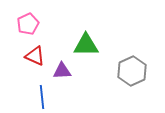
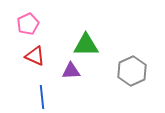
purple triangle: moved 9 px right
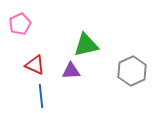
pink pentagon: moved 8 px left
green triangle: rotated 12 degrees counterclockwise
red triangle: moved 9 px down
blue line: moved 1 px left, 1 px up
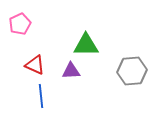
green triangle: rotated 12 degrees clockwise
gray hexagon: rotated 20 degrees clockwise
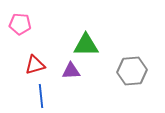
pink pentagon: rotated 30 degrees clockwise
red triangle: rotated 40 degrees counterclockwise
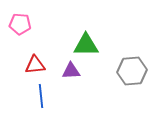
red triangle: rotated 10 degrees clockwise
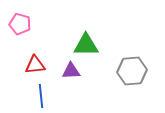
pink pentagon: rotated 10 degrees clockwise
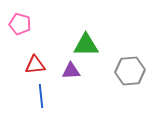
gray hexagon: moved 2 px left
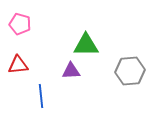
red triangle: moved 17 px left
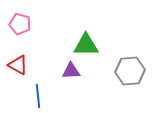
red triangle: rotated 35 degrees clockwise
blue line: moved 3 px left
